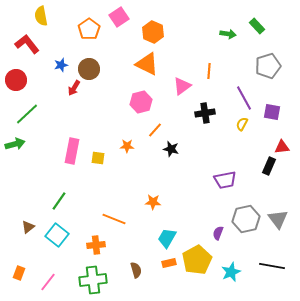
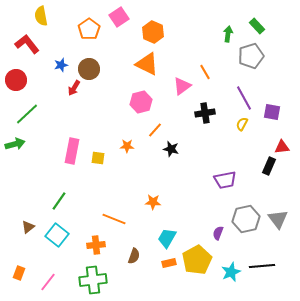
green arrow at (228, 34): rotated 91 degrees counterclockwise
gray pentagon at (268, 66): moved 17 px left, 10 px up
orange line at (209, 71): moved 4 px left, 1 px down; rotated 35 degrees counterclockwise
black line at (272, 266): moved 10 px left; rotated 15 degrees counterclockwise
brown semicircle at (136, 270): moved 2 px left, 14 px up; rotated 35 degrees clockwise
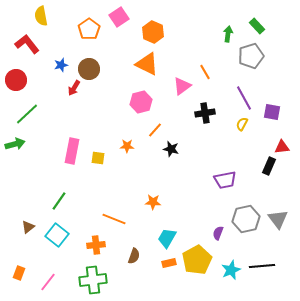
cyan star at (231, 272): moved 2 px up
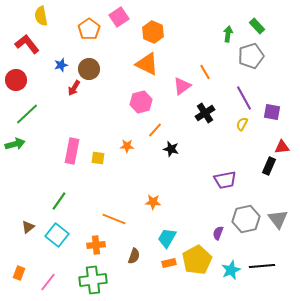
black cross at (205, 113): rotated 24 degrees counterclockwise
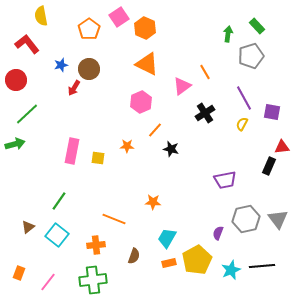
orange hexagon at (153, 32): moved 8 px left, 4 px up
pink hexagon at (141, 102): rotated 10 degrees counterclockwise
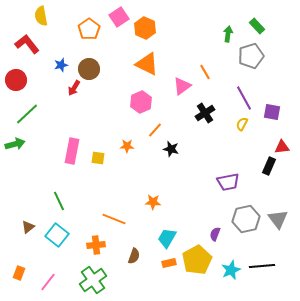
purple trapezoid at (225, 180): moved 3 px right, 2 px down
green line at (59, 201): rotated 60 degrees counterclockwise
purple semicircle at (218, 233): moved 3 px left, 1 px down
green cross at (93, 280): rotated 28 degrees counterclockwise
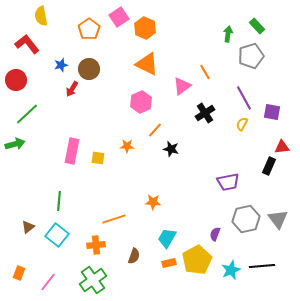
red arrow at (74, 88): moved 2 px left, 1 px down
green line at (59, 201): rotated 30 degrees clockwise
orange line at (114, 219): rotated 40 degrees counterclockwise
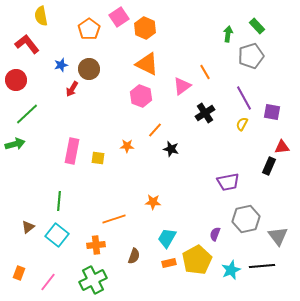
pink hexagon at (141, 102): moved 6 px up; rotated 15 degrees counterclockwise
gray triangle at (278, 219): moved 17 px down
green cross at (93, 280): rotated 8 degrees clockwise
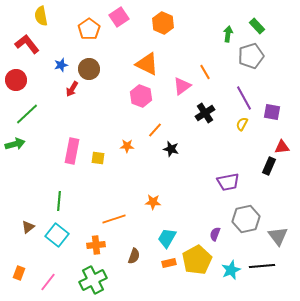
orange hexagon at (145, 28): moved 18 px right, 5 px up
